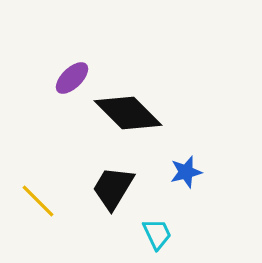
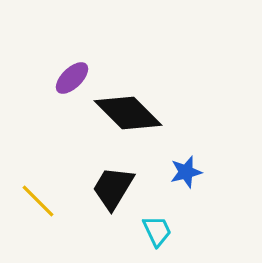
cyan trapezoid: moved 3 px up
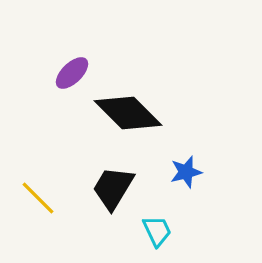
purple ellipse: moved 5 px up
yellow line: moved 3 px up
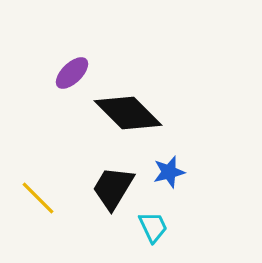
blue star: moved 17 px left
cyan trapezoid: moved 4 px left, 4 px up
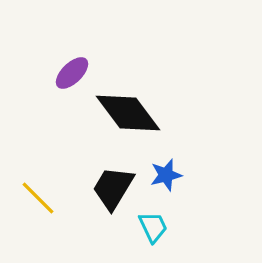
black diamond: rotated 8 degrees clockwise
blue star: moved 3 px left, 3 px down
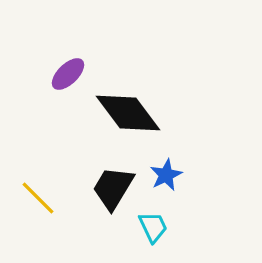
purple ellipse: moved 4 px left, 1 px down
blue star: rotated 12 degrees counterclockwise
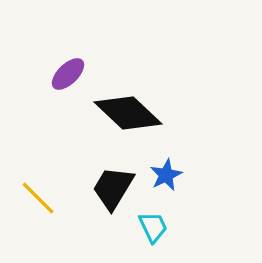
black diamond: rotated 10 degrees counterclockwise
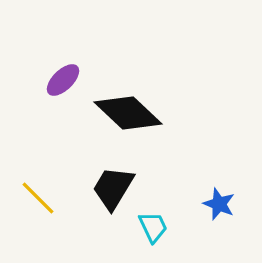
purple ellipse: moved 5 px left, 6 px down
blue star: moved 53 px right, 29 px down; rotated 24 degrees counterclockwise
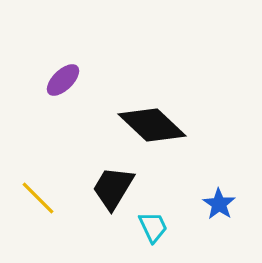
black diamond: moved 24 px right, 12 px down
blue star: rotated 12 degrees clockwise
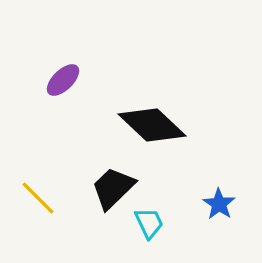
black trapezoid: rotated 15 degrees clockwise
cyan trapezoid: moved 4 px left, 4 px up
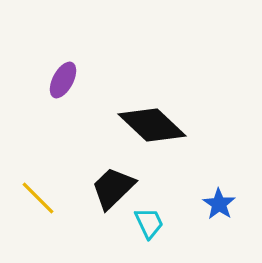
purple ellipse: rotated 18 degrees counterclockwise
